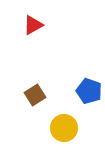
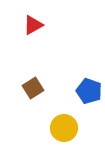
brown square: moved 2 px left, 7 px up
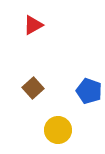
brown square: rotated 10 degrees counterclockwise
yellow circle: moved 6 px left, 2 px down
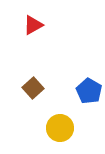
blue pentagon: rotated 10 degrees clockwise
yellow circle: moved 2 px right, 2 px up
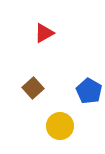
red triangle: moved 11 px right, 8 px down
yellow circle: moved 2 px up
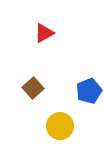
blue pentagon: rotated 20 degrees clockwise
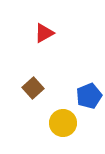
blue pentagon: moved 5 px down
yellow circle: moved 3 px right, 3 px up
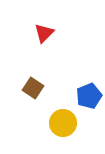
red triangle: rotated 15 degrees counterclockwise
brown square: rotated 15 degrees counterclockwise
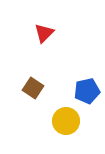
blue pentagon: moved 2 px left, 5 px up; rotated 10 degrees clockwise
yellow circle: moved 3 px right, 2 px up
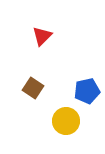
red triangle: moved 2 px left, 3 px down
